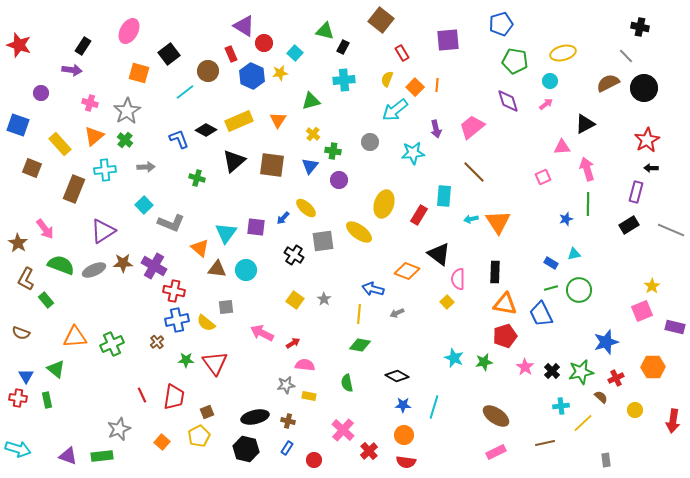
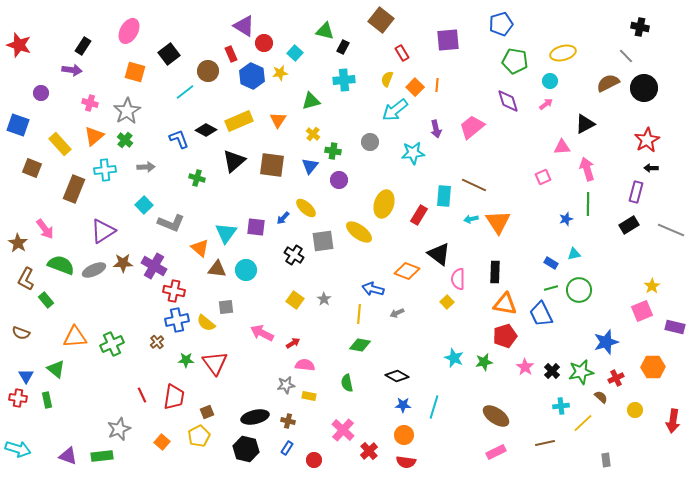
orange square at (139, 73): moved 4 px left, 1 px up
brown line at (474, 172): moved 13 px down; rotated 20 degrees counterclockwise
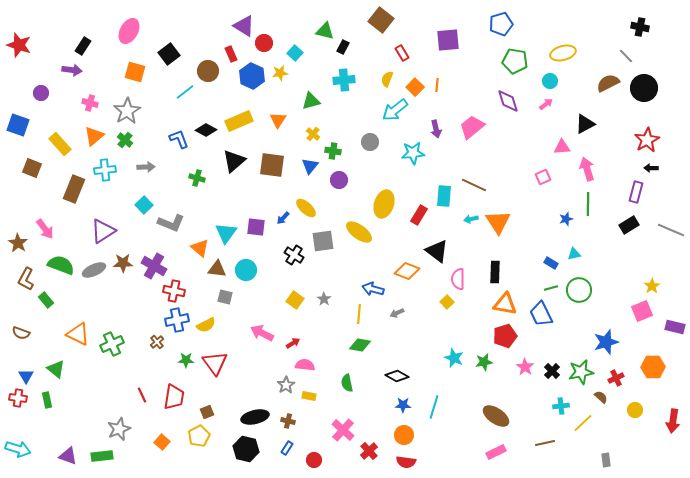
black triangle at (439, 254): moved 2 px left, 3 px up
gray square at (226, 307): moved 1 px left, 10 px up; rotated 21 degrees clockwise
yellow semicircle at (206, 323): moved 2 px down; rotated 66 degrees counterclockwise
orange triangle at (75, 337): moved 3 px right, 3 px up; rotated 30 degrees clockwise
gray star at (286, 385): rotated 24 degrees counterclockwise
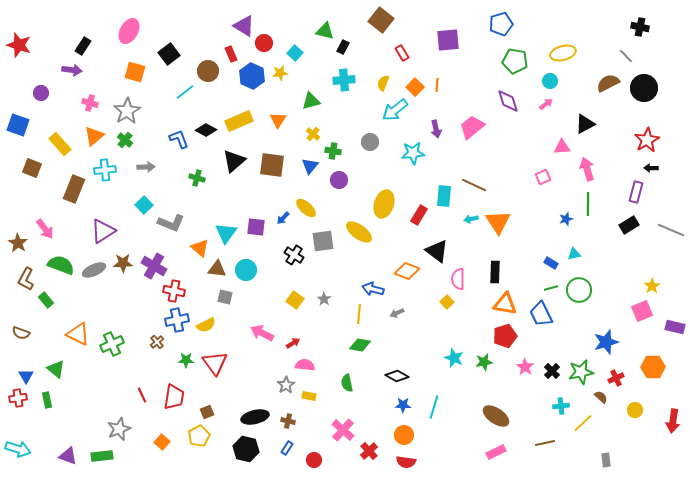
yellow semicircle at (387, 79): moved 4 px left, 4 px down
red cross at (18, 398): rotated 18 degrees counterclockwise
